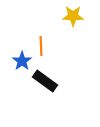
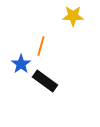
orange line: rotated 18 degrees clockwise
blue star: moved 1 px left, 3 px down
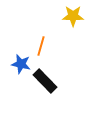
blue star: rotated 24 degrees counterclockwise
black rectangle: rotated 10 degrees clockwise
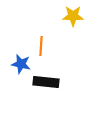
orange line: rotated 12 degrees counterclockwise
black rectangle: moved 1 px right, 1 px down; rotated 40 degrees counterclockwise
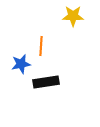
blue star: rotated 24 degrees counterclockwise
black rectangle: rotated 15 degrees counterclockwise
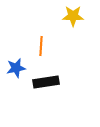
blue star: moved 5 px left, 4 px down
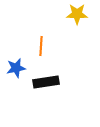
yellow star: moved 4 px right, 2 px up
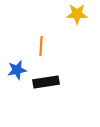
blue star: moved 1 px right, 2 px down
